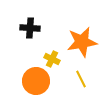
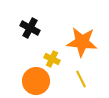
black cross: rotated 24 degrees clockwise
orange star: rotated 16 degrees clockwise
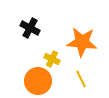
orange circle: moved 2 px right
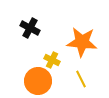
yellow cross: moved 1 px down
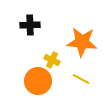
black cross: moved 3 px up; rotated 30 degrees counterclockwise
yellow line: rotated 36 degrees counterclockwise
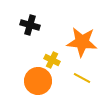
black cross: rotated 18 degrees clockwise
yellow line: moved 1 px right, 1 px up
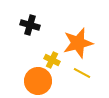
orange star: moved 4 px left, 1 px down; rotated 20 degrees counterclockwise
yellow line: moved 5 px up
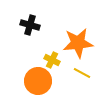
orange star: rotated 8 degrees clockwise
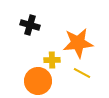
yellow cross: rotated 28 degrees counterclockwise
